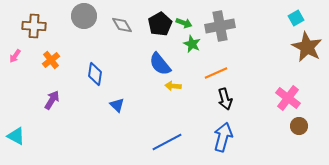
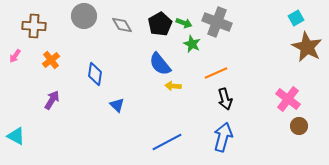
gray cross: moved 3 px left, 4 px up; rotated 32 degrees clockwise
pink cross: moved 1 px down
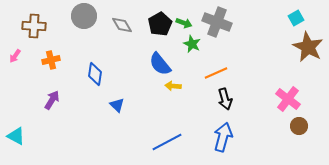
brown star: moved 1 px right
orange cross: rotated 24 degrees clockwise
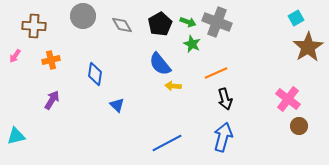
gray circle: moved 1 px left
green arrow: moved 4 px right, 1 px up
brown star: rotated 12 degrees clockwise
cyan triangle: rotated 42 degrees counterclockwise
blue line: moved 1 px down
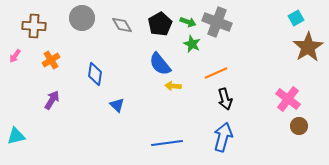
gray circle: moved 1 px left, 2 px down
orange cross: rotated 18 degrees counterclockwise
blue line: rotated 20 degrees clockwise
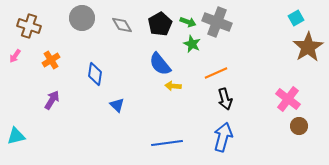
brown cross: moved 5 px left; rotated 15 degrees clockwise
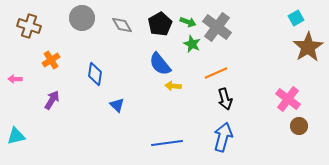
gray cross: moved 5 px down; rotated 16 degrees clockwise
pink arrow: moved 23 px down; rotated 56 degrees clockwise
